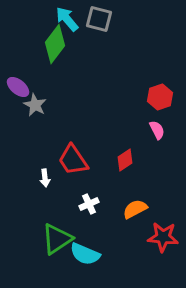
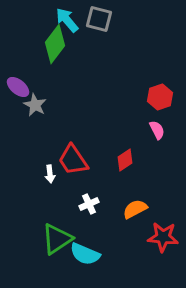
cyan arrow: moved 1 px down
white arrow: moved 5 px right, 4 px up
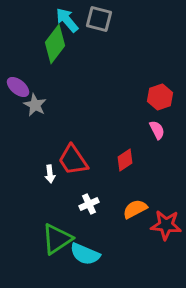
red star: moved 3 px right, 12 px up
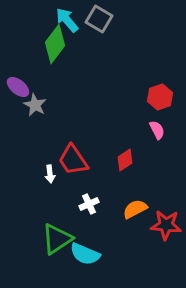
gray square: rotated 16 degrees clockwise
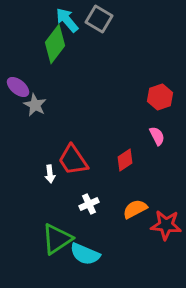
pink semicircle: moved 6 px down
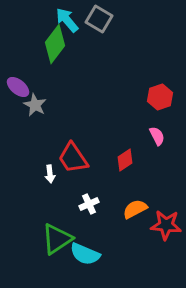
red trapezoid: moved 2 px up
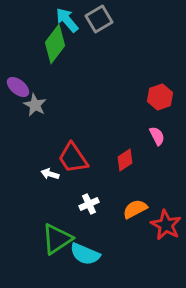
gray square: rotated 28 degrees clockwise
white arrow: rotated 114 degrees clockwise
red star: rotated 24 degrees clockwise
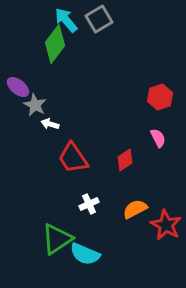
cyan arrow: moved 1 px left
pink semicircle: moved 1 px right, 2 px down
white arrow: moved 50 px up
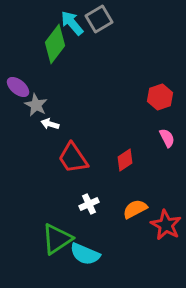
cyan arrow: moved 6 px right, 3 px down
gray star: moved 1 px right
pink semicircle: moved 9 px right
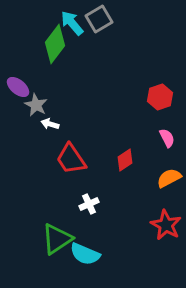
red trapezoid: moved 2 px left, 1 px down
orange semicircle: moved 34 px right, 31 px up
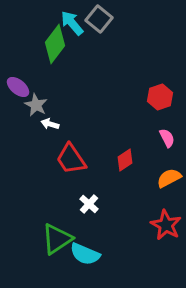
gray square: rotated 20 degrees counterclockwise
white cross: rotated 24 degrees counterclockwise
